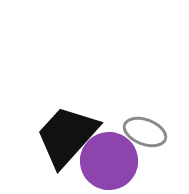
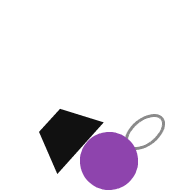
gray ellipse: rotated 60 degrees counterclockwise
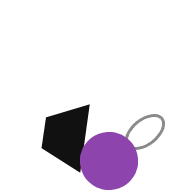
black trapezoid: rotated 34 degrees counterclockwise
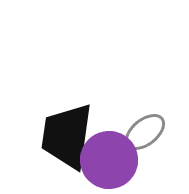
purple circle: moved 1 px up
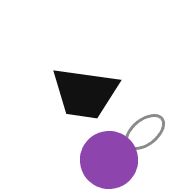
black trapezoid: moved 18 px right, 43 px up; rotated 90 degrees counterclockwise
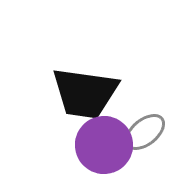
purple circle: moved 5 px left, 15 px up
